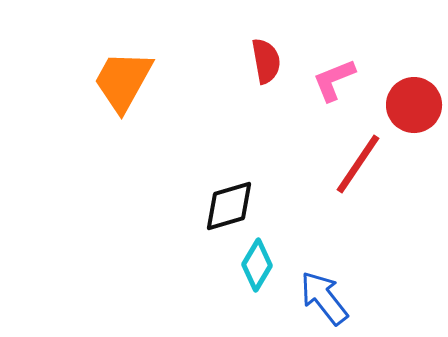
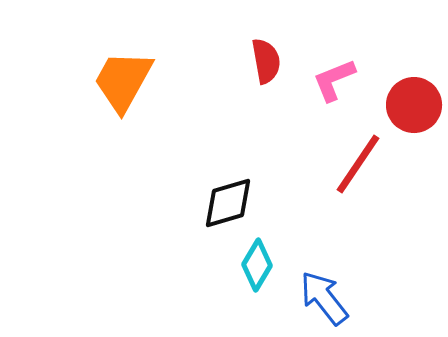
black diamond: moved 1 px left, 3 px up
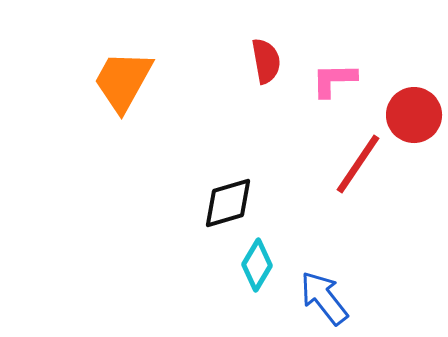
pink L-shape: rotated 21 degrees clockwise
red circle: moved 10 px down
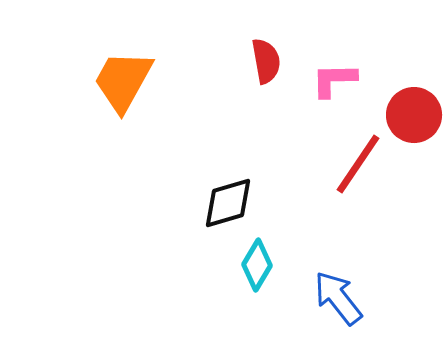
blue arrow: moved 14 px right
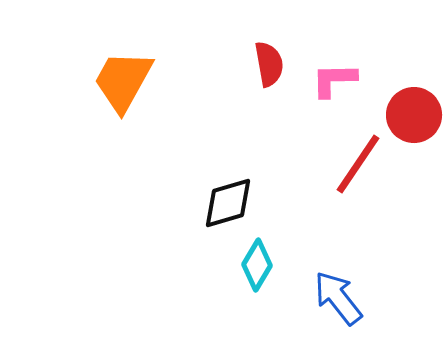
red semicircle: moved 3 px right, 3 px down
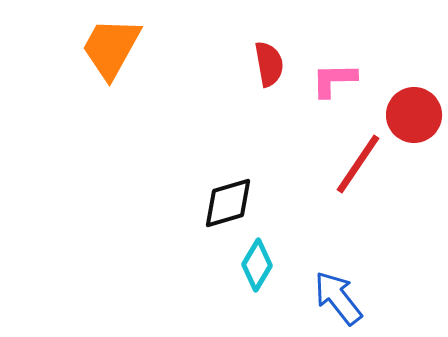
orange trapezoid: moved 12 px left, 33 px up
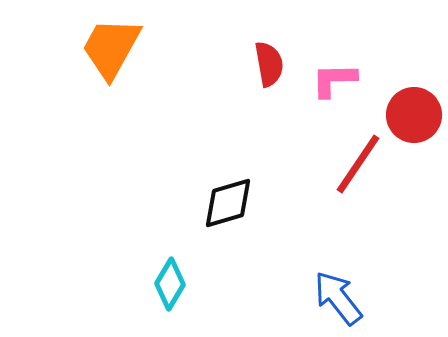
cyan diamond: moved 87 px left, 19 px down
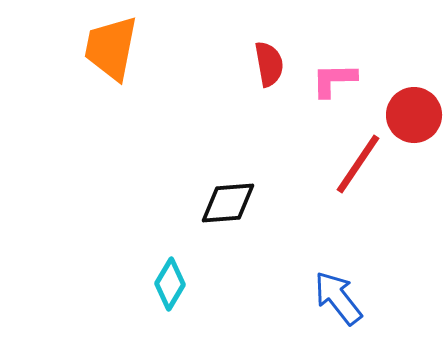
orange trapezoid: rotated 18 degrees counterclockwise
black diamond: rotated 12 degrees clockwise
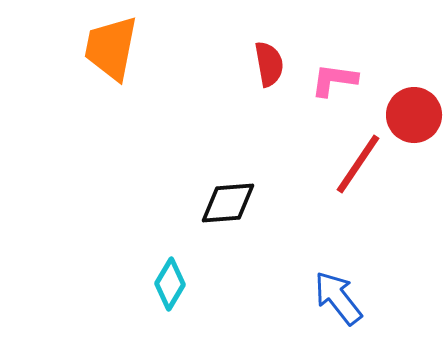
pink L-shape: rotated 9 degrees clockwise
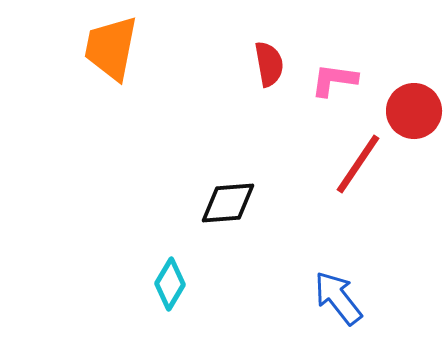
red circle: moved 4 px up
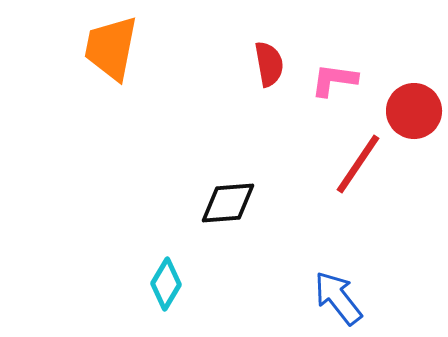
cyan diamond: moved 4 px left
